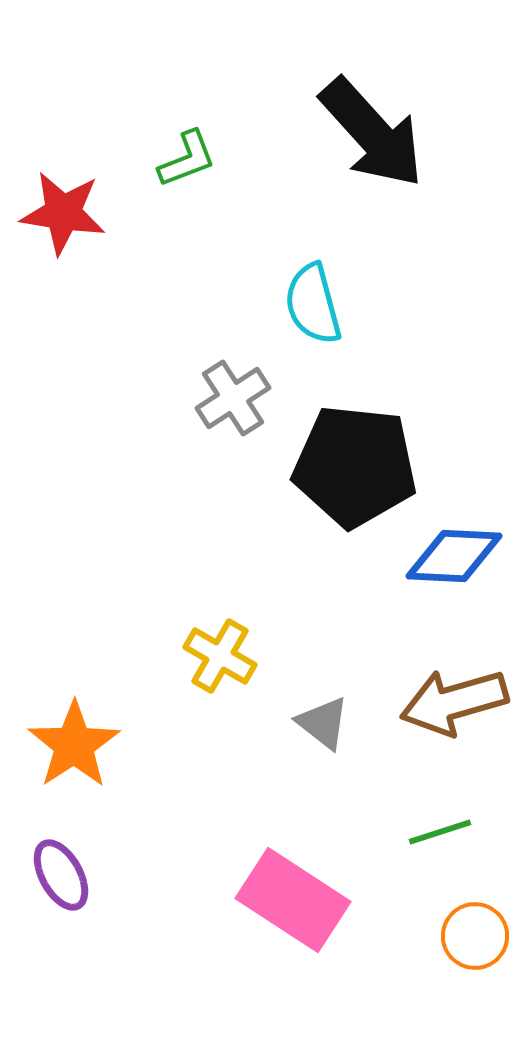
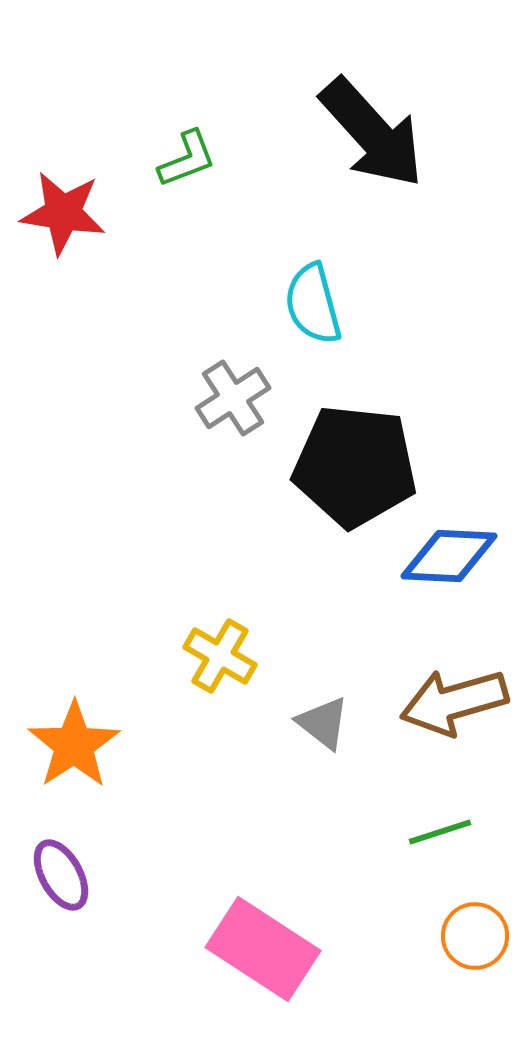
blue diamond: moved 5 px left
pink rectangle: moved 30 px left, 49 px down
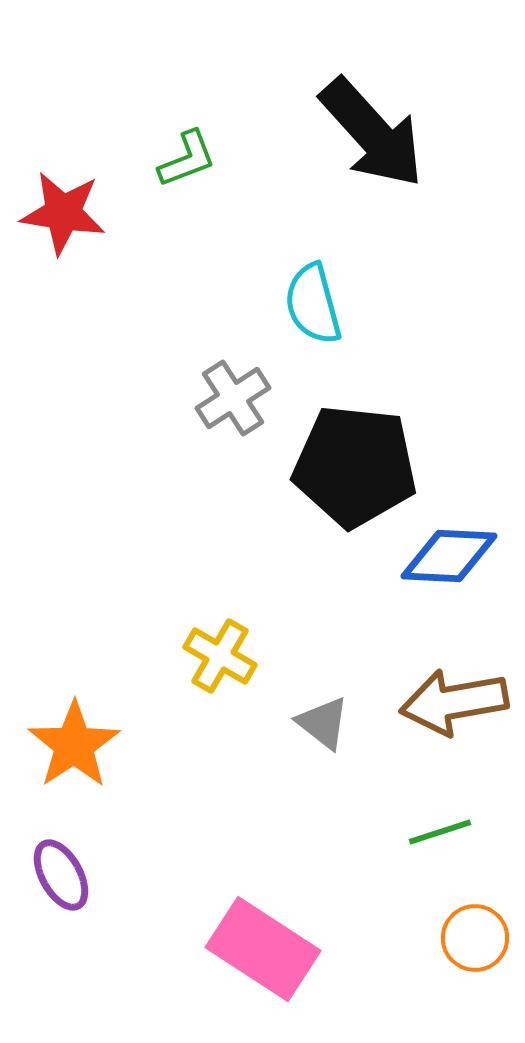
brown arrow: rotated 6 degrees clockwise
orange circle: moved 2 px down
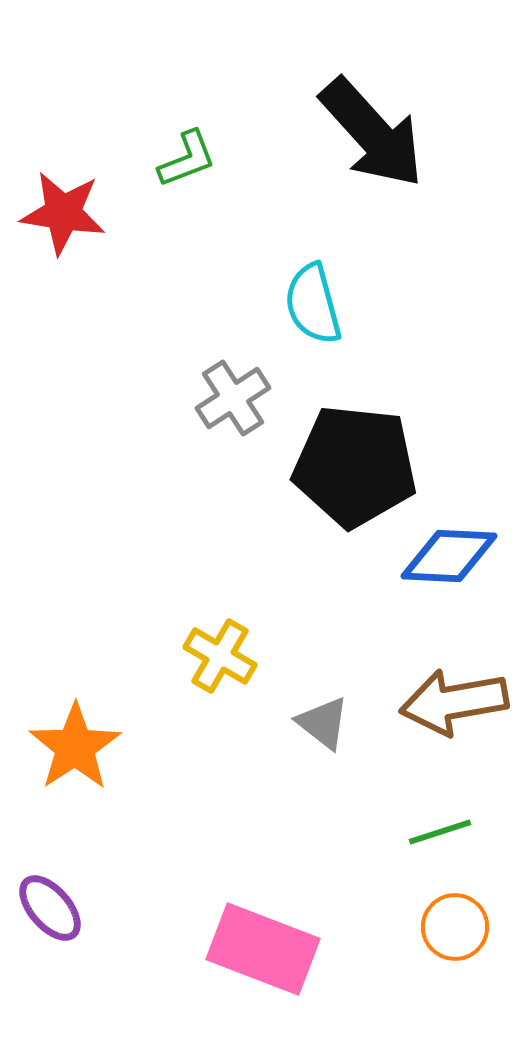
orange star: moved 1 px right, 2 px down
purple ellipse: moved 11 px left, 33 px down; rotated 12 degrees counterclockwise
orange circle: moved 20 px left, 11 px up
pink rectangle: rotated 12 degrees counterclockwise
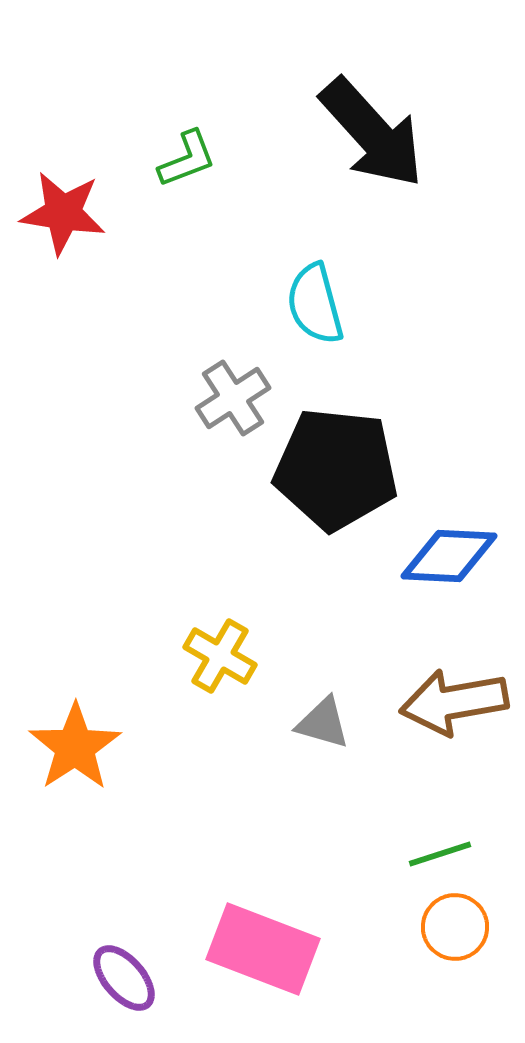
cyan semicircle: moved 2 px right
black pentagon: moved 19 px left, 3 px down
gray triangle: rotated 22 degrees counterclockwise
green line: moved 22 px down
purple ellipse: moved 74 px right, 70 px down
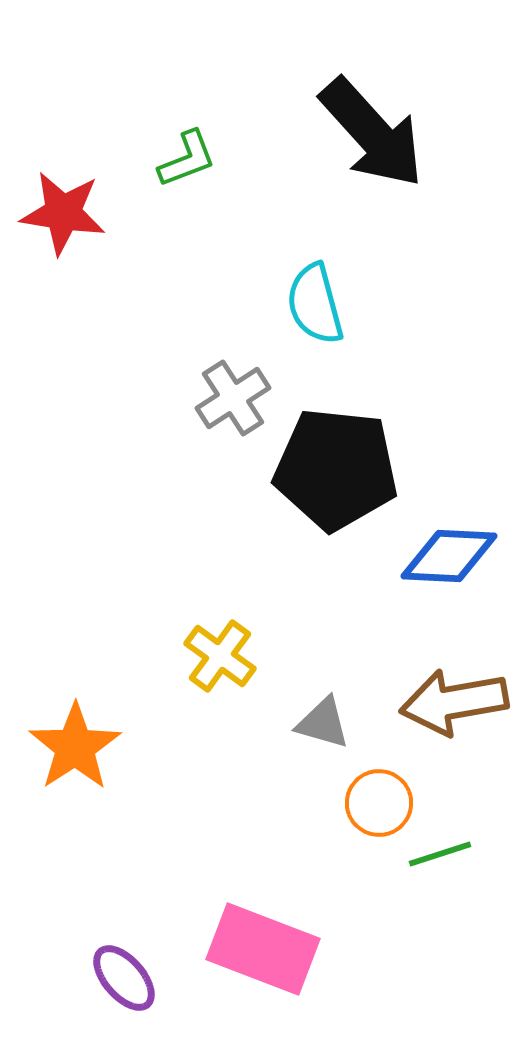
yellow cross: rotated 6 degrees clockwise
orange circle: moved 76 px left, 124 px up
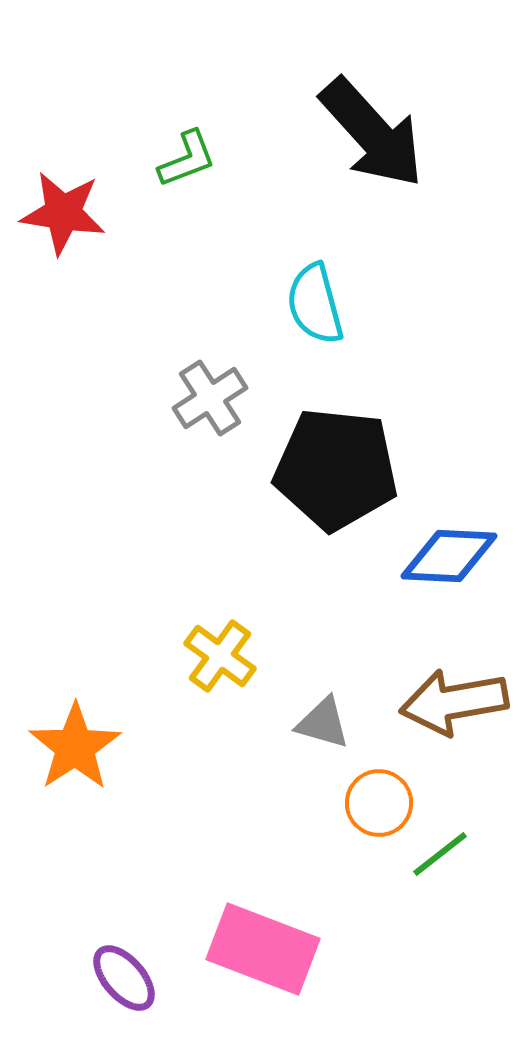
gray cross: moved 23 px left
green line: rotated 20 degrees counterclockwise
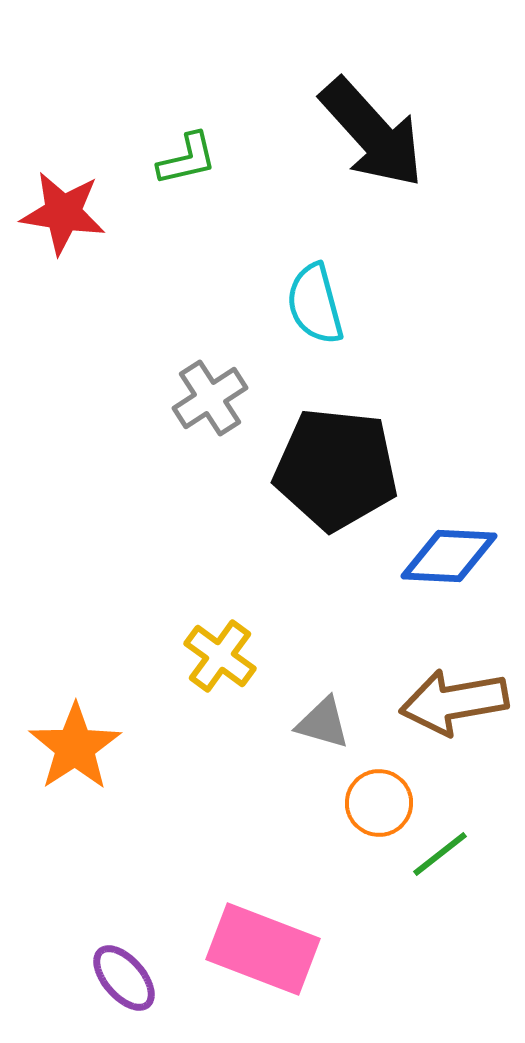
green L-shape: rotated 8 degrees clockwise
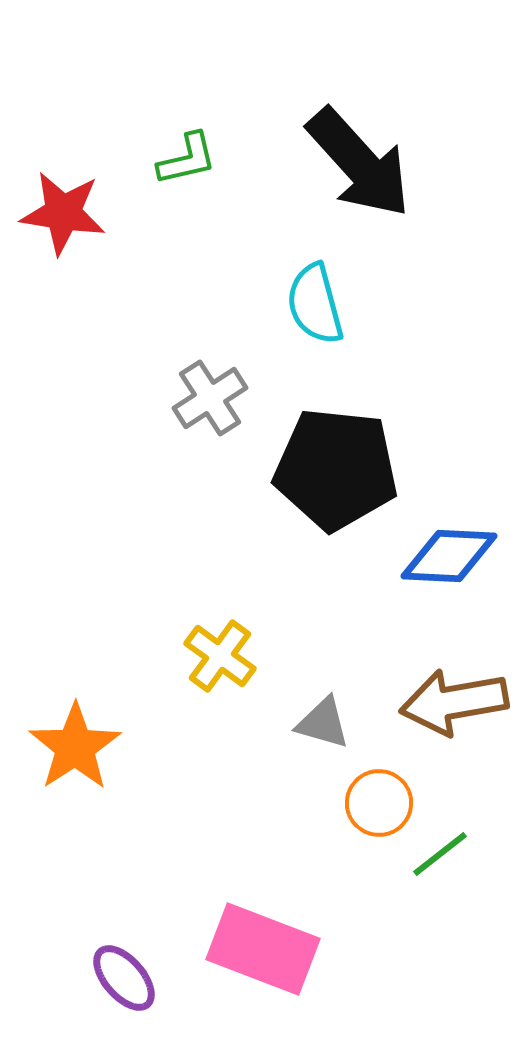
black arrow: moved 13 px left, 30 px down
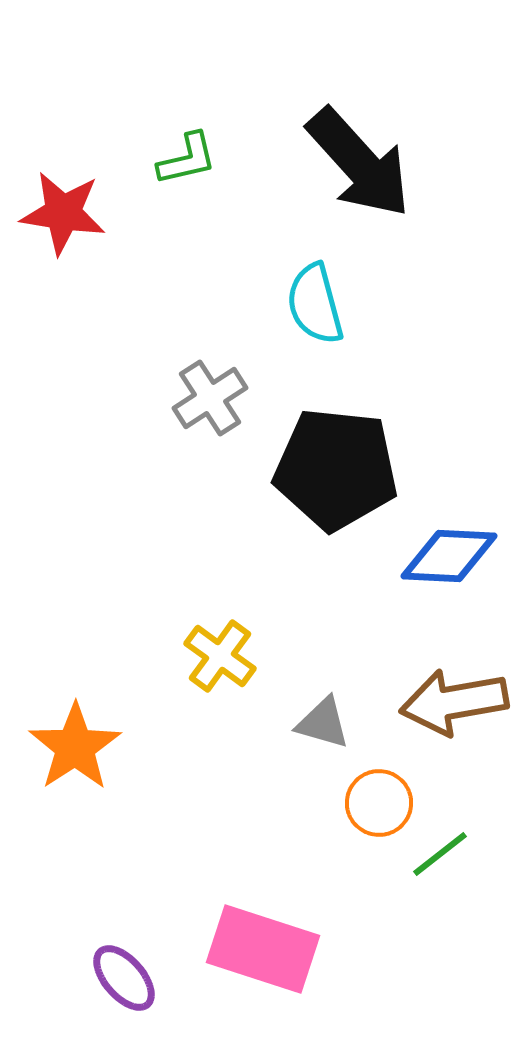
pink rectangle: rotated 3 degrees counterclockwise
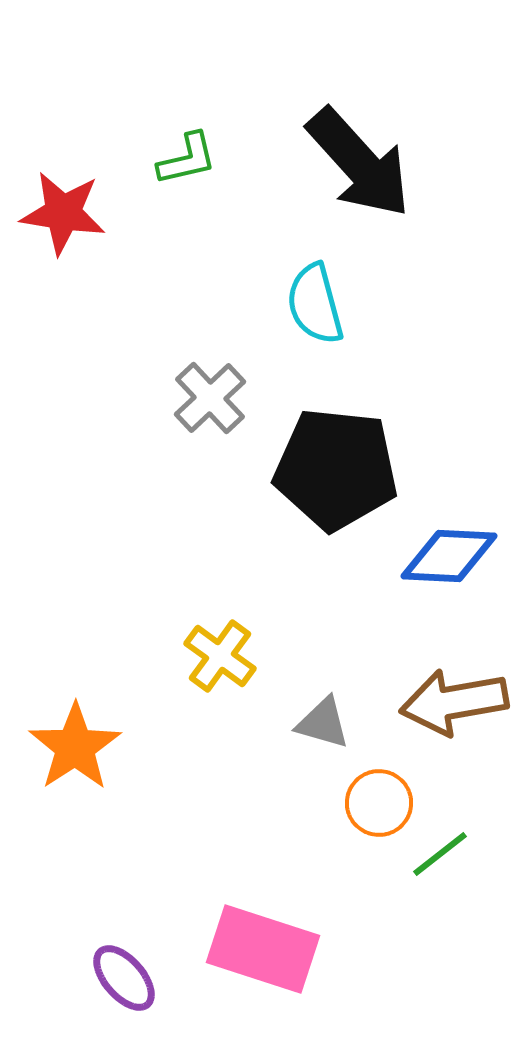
gray cross: rotated 10 degrees counterclockwise
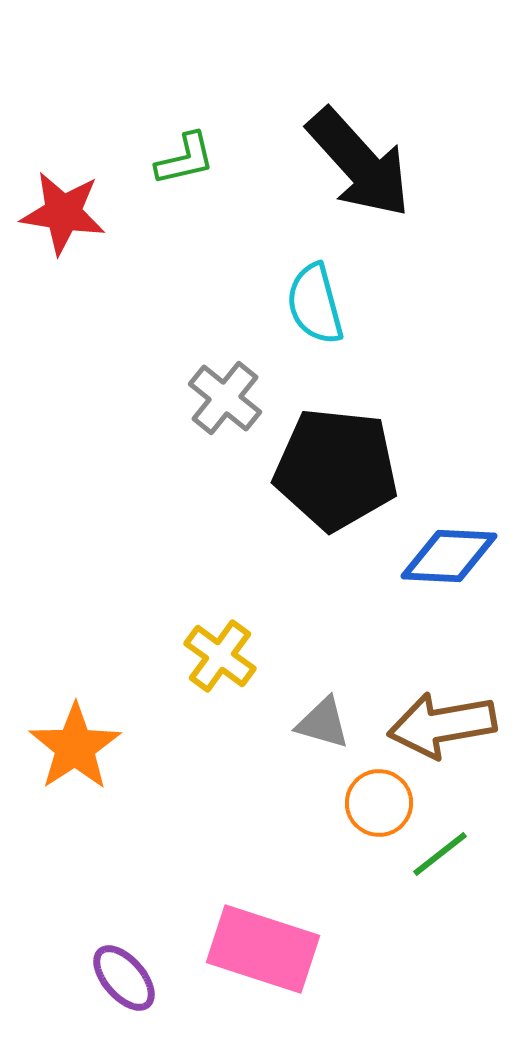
green L-shape: moved 2 px left
gray cross: moved 15 px right; rotated 8 degrees counterclockwise
brown arrow: moved 12 px left, 23 px down
